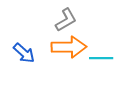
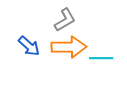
gray L-shape: moved 1 px left
blue arrow: moved 5 px right, 7 px up
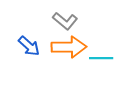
gray L-shape: moved 1 px down; rotated 70 degrees clockwise
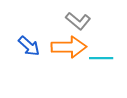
gray L-shape: moved 13 px right
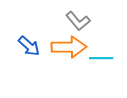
gray L-shape: rotated 10 degrees clockwise
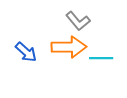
blue arrow: moved 3 px left, 6 px down
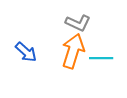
gray L-shape: moved 2 px down; rotated 25 degrees counterclockwise
orange arrow: moved 4 px right, 4 px down; rotated 72 degrees counterclockwise
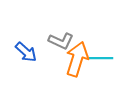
gray L-shape: moved 17 px left, 18 px down
orange arrow: moved 4 px right, 8 px down
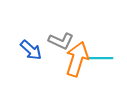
blue arrow: moved 5 px right, 2 px up
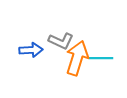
blue arrow: rotated 45 degrees counterclockwise
orange arrow: moved 1 px up
